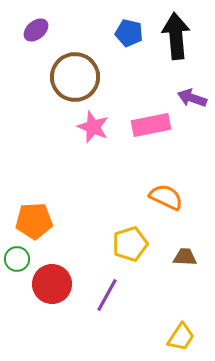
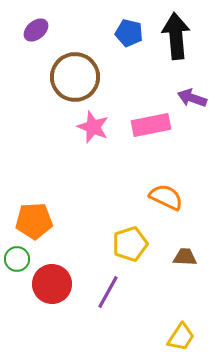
purple line: moved 1 px right, 3 px up
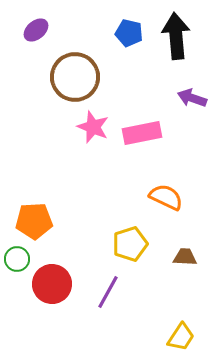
pink rectangle: moved 9 px left, 8 px down
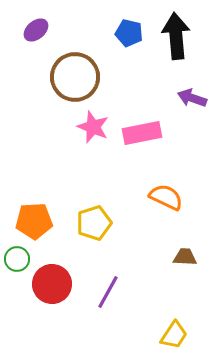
yellow pentagon: moved 36 px left, 21 px up
yellow trapezoid: moved 7 px left, 2 px up
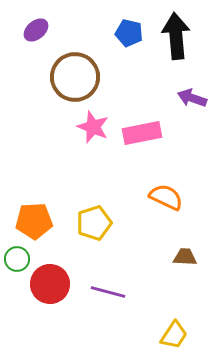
red circle: moved 2 px left
purple line: rotated 76 degrees clockwise
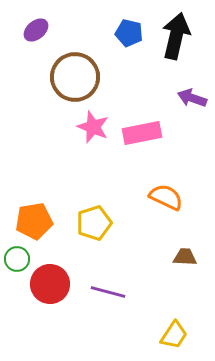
black arrow: rotated 18 degrees clockwise
orange pentagon: rotated 6 degrees counterclockwise
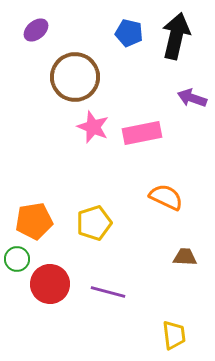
yellow trapezoid: rotated 40 degrees counterclockwise
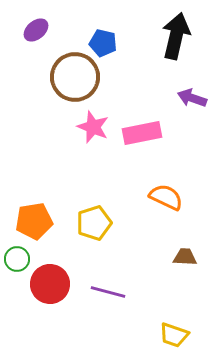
blue pentagon: moved 26 px left, 10 px down
yellow trapezoid: rotated 116 degrees clockwise
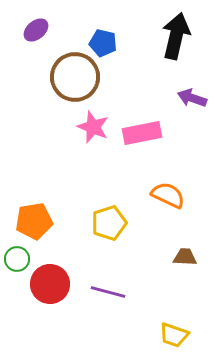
orange semicircle: moved 2 px right, 2 px up
yellow pentagon: moved 15 px right
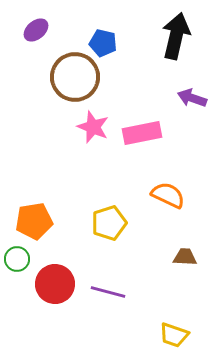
red circle: moved 5 px right
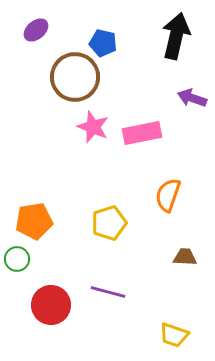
orange semicircle: rotated 96 degrees counterclockwise
red circle: moved 4 px left, 21 px down
